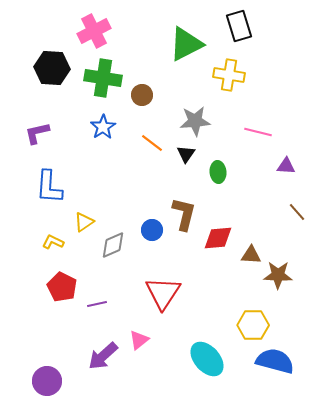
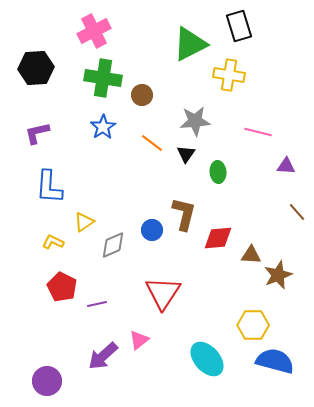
green triangle: moved 4 px right
black hexagon: moved 16 px left; rotated 8 degrees counterclockwise
brown star: rotated 24 degrees counterclockwise
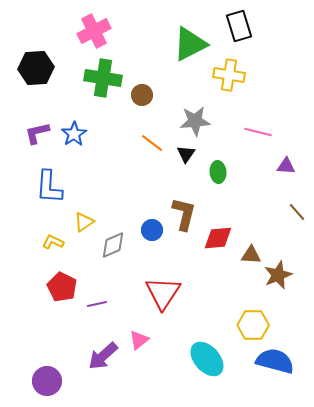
blue star: moved 29 px left, 7 px down
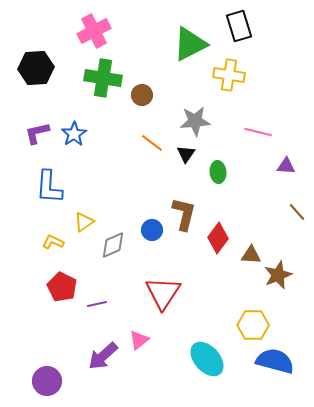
red diamond: rotated 48 degrees counterclockwise
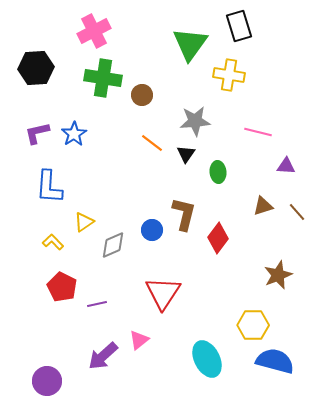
green triangle: rotated 27 degrees counterclockwise
yellow L-shape: rotated 20 degrees clockwise
brown triangle: moved 12 px right, 49 px up; rotated 20 degrees counterclockwise
cyan ellipse: rotated 15 degrees clockwise
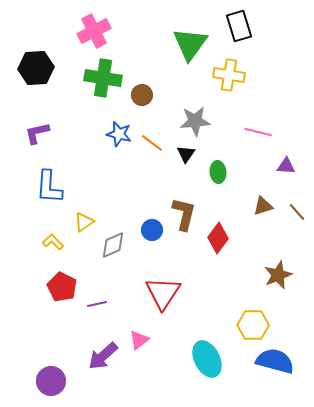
blue star: moved 45 px right; rotated 25 degrees counterclockwise
purple circle: moved 4 px right
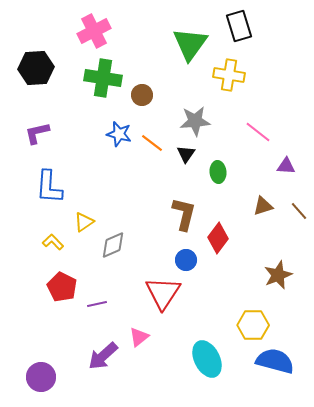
pink line: rotated 24 degrees clockwise
brown line: moved 2 px right, 1 px up
blue circle: moved 34 px right, 30 px down
pink triangle: moved 3 px up
purple circle: moved 10 px left, 4 px up
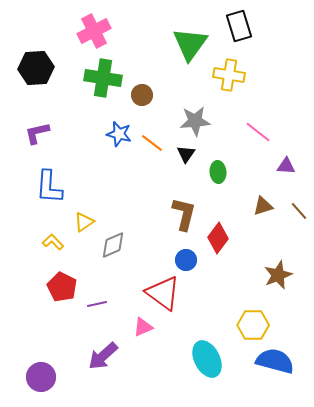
red triangle: rotated 27 degrees counterclockwise
pink triangle: moved 4 px right, 10 px up; rotated 15 degrees clockwise
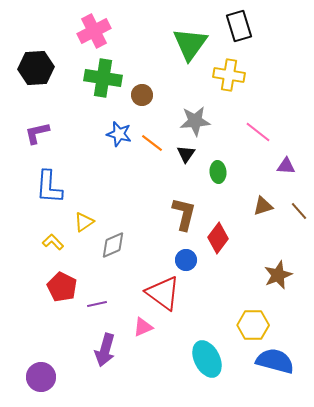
purple arrow: moved 2 px right, 6 px up; rotated 32 degrees counterclockwise
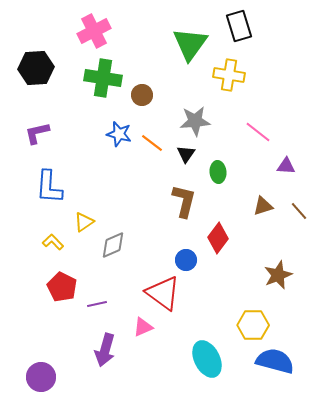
brown L-shape: moved 13 px up
